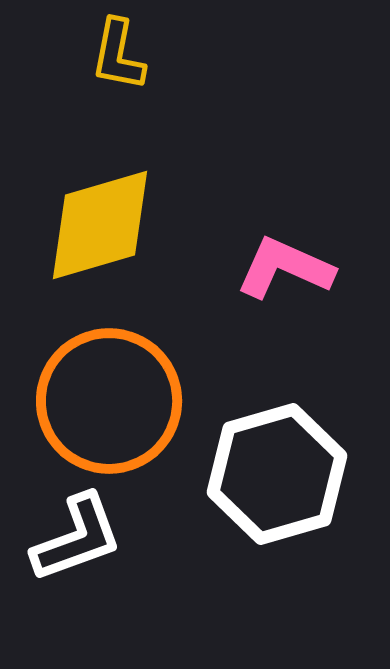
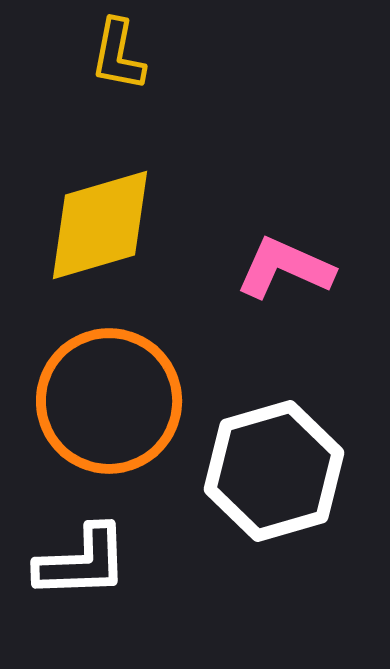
white hexagon: moved 3 px left, 3 px up
white L-shape: moved 5 px right, 24 px down; rotated 18 degrees clockwise
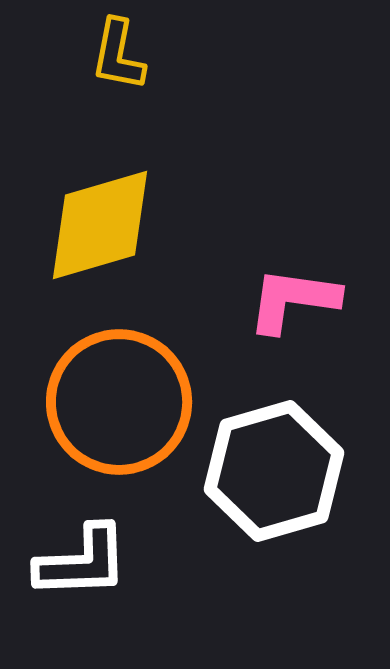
pink L-shape: moved 8 px right, 32 px down; rotated 16 degrees counterclockwise
orange circle: moved 10 px right, 1 px down
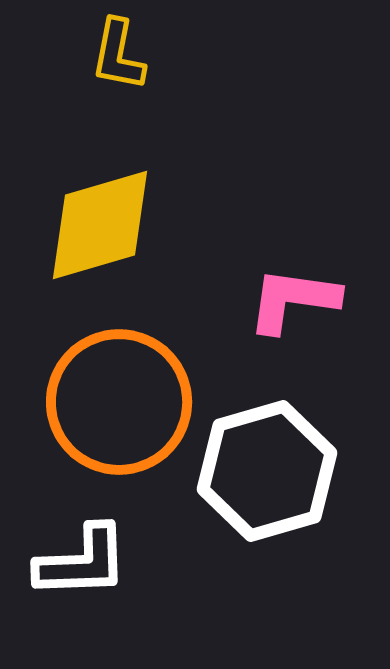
white hexagon: moved 7 px left
